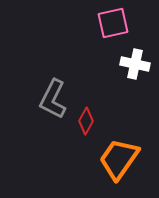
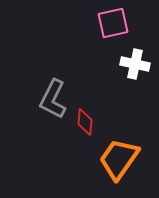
red diamond: moved 1 px left, 1 px down; rotated 24 degrees counterclockwise
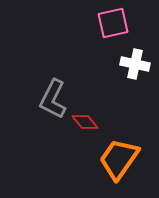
red diamond: rotated 44 degrees counterclockwise
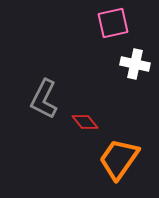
gray L-shape: moved 9 px left
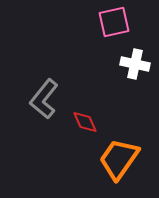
pink square: moved 1 px right, 1 px up
gray L-shape: rotated 12 degrees clockwise
red diamond: rotated 16 degrees clockwise
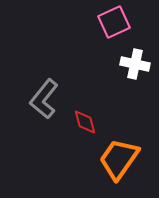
pink square: rotated 12 degrees counterclockwise
red diamond: rotated 8 degrees clockwise
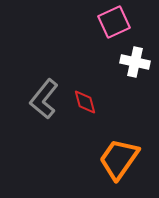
white cross: moved 2 px up
red diamond: moved 20 px up
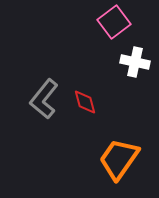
pink square: rotated 12 degrees counterclockwise
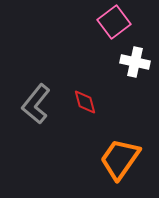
gray L-shape: moved 8 px left, 5 px down
orange trapezoid: moved 1 px right
